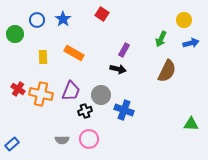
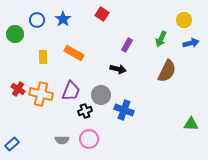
purple rectangle: moved 3 px right, 5 px up
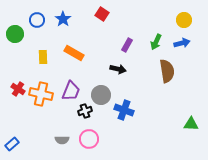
green arrow: moved 5 px left, 3 px down
blue arrow: moved 9 px left
brown semicircle: rotated 35 degrees counterclockwise
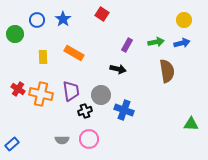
green arrow: rotated 126 degrees counterclockwise
purple trapezoid: rotated 30 degrees counterclockwise
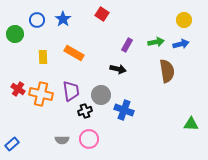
blue arrow: moved 1 px left, 1 px down
